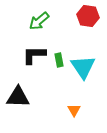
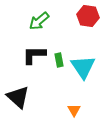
black triangle: rotated 40 degrees clockwise
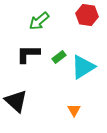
red hexagon: moved 1 px left, 1 px up
black L-shape: moved 6 px left, 1 px up
green rectangle: moved 3 px up; rotated 64 degrees clockwise
cyan triangle: rotated 32 degrees clockwise
black triangle: moved 2 px left, 4 px down
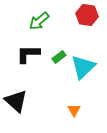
cyan triangle: rotated 12 degrees counterclockwise
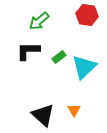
black L-shape: moved 3 px up
cyan triangle: moved 1 px right
black triangle: moved 27 px right, 14 px down
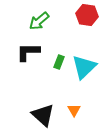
black L-shape: moved 1 px down
green rectangle: moved 5 px down; rotated 32 degrees counterclockwise
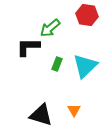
green arrow: moved 11 px right, 7 px down
black L-shape: moved 5 px up
green rectangle: moved 2 px left, 2 px down
cyan triangle: moved 1 px right, 1 px up
black triangle: moved 2 px left; rotated 25 degrees counterclockwise
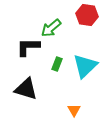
green arrow: moved 1 px right
black triangle: moved 15 px left, 26 px up
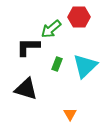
red hexagon: moved 8 px left, 2 px down; rotated 10 degrees counterclockwise
green arrow: moved 1 px down
orange triangle: moved 4 px left, 4 px down
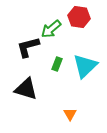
red hexagon: rotated 10 degrees clockwise
black L-shape: rotated 15 degrees counterclockwise
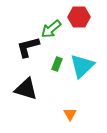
red hexagon: rotated 10 degrees counterclockwise
cyan triangle: moved 3 px left
